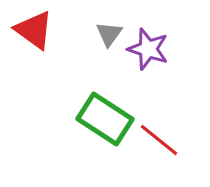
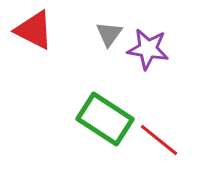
red triangle: rotated 9 degrees counterclockwise
purple star: rotated 9 degrees counterclockwise
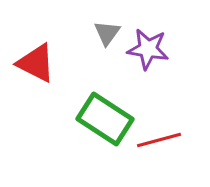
red triangle: moved 2 px right, 33 px down
gray triangle: moved 2 px left, 1 px up
red line: rotated 54 degrees counterclockwise
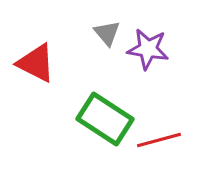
gray triangle: rotated 16 degrees counterclockwise
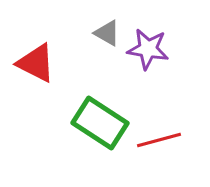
gray triangle: rotated 20 degrees counterclockwise
green rectangle: moved 5 px left, 4 px down
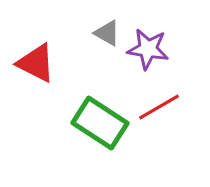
red line: moved 33 px up; rotated 15 degrees counterclockwise
